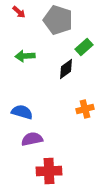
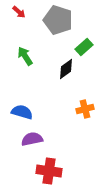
green arrow: rotated 60 degrees clockwise
red cross: rotated 10 degrees clockwise
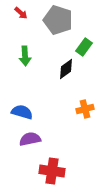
red arrow: moved 2 px right, 1 px down
green rectangle: rotated 12 degrees counterclockwise
green arrow: rotated 150 degrees counterclockwise
purple semicircle: moved 2 px left
red cross: moved 3 px right
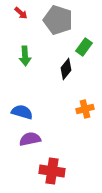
black diamond: rotated 15 degrees counterclockwise
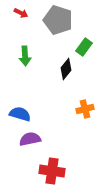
red arrow: rotated 16 degrees counterclockwise
blue semicircle: moved 2 px left, 2 px down
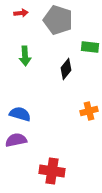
red arrow: rotated 32 degrees counterclockwise
green rectangle: moved 6 px right; rotated 60 degrees clockwise
orange cross: moved 4 px right, 2 px down
purple semicircle: moved 14 px left, 1 px down
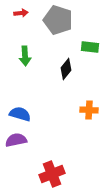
orange cross: moved 1 px up; rotated 18 degrees clockwise
red cross: moved 3 px down; rotated 30 degrees counterclockwise
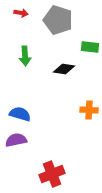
red arrow: rotated 16 degrees clockwise
black diamond: moved 2 px left; rotated 60 degrees clockwise
